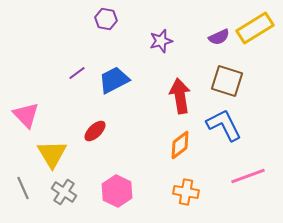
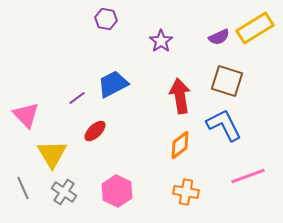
purple star: rotated 20 degrees counterclockwise
purple line: moved 25 px down
blue trapezoid: moved 1 px left, 4 px down
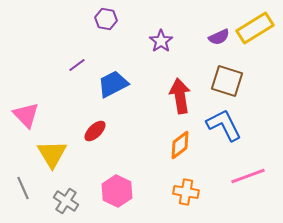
purple line: moved 33 px up
gray cross: moved 2 px right, 9 px down
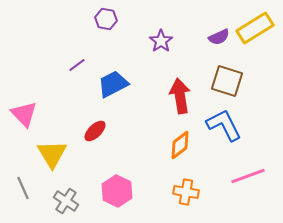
pink triangle: moved 2 px left, 1 px up
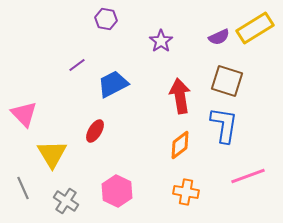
blue L-shape: rotated 36 degrees clockwise
red ellipse: rotated 15 degrees counterclockwise
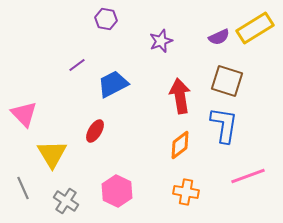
purple star: rotated 15 degrees clockwise
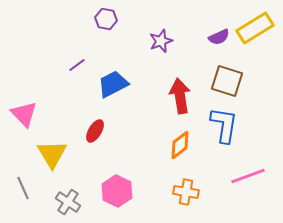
gray cross: moved 2 px right, 1 px down
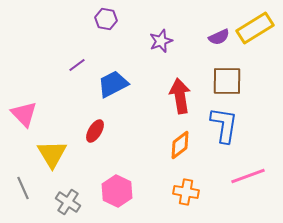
brown square: rotated 16 degrees counterclockwise
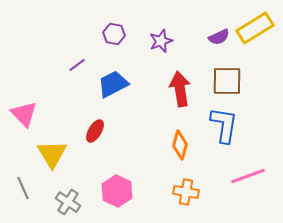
purple hexagon: moved 8 px right, 15 px down
red arrow: moved 7 px up
orange diamond: rotated 36 degrees counterclockwise
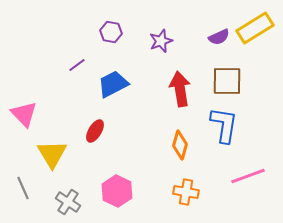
purple hexagon: moved 3 px left, 2 px up
